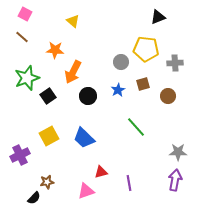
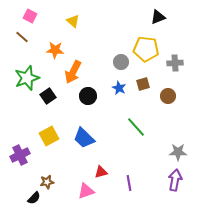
pink square: moved 5 px right, 2 px down
blue star: moved 1 px right, 2 px up; rotated 16 degrees counterclockwise
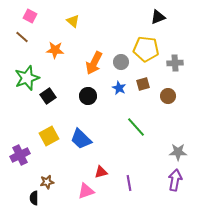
orange arrow: moved 21 px right, 9 px up
blue trapezoid: moved 3 px left, 1 px down
black semicircle: rotated 136 degrees clockwise
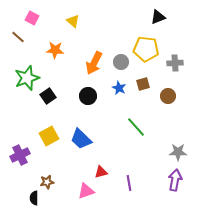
pink square: moved 2 px right, 2 px down
brown line: moved 4 px left
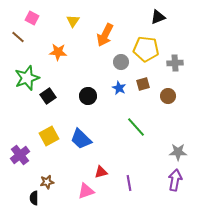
yellow triangle: rotated 24 degrees clockwise
orange star: moved 3 px right, 2 px down
orange arrow: moved 11 px right, 28 px up
purple cross: rotated 12 degrees counterclockwise
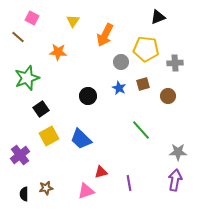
black square: moved 7 px left, 13 px down
green line: moved 5 px right, 3 px down
brown star: moved 1 px left, 6 px down
black semicircle: moved 10 px left, 4 px up
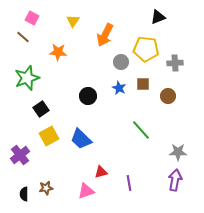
brown line: moved 5 px right
brown square: rotated 16 degrees clockwise
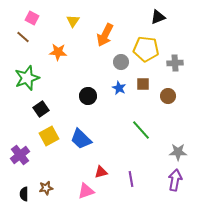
purple line: moved 2 px right, 4 px up
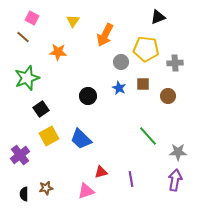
green line: moved 7 px right, 6 px down
